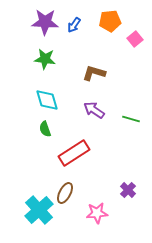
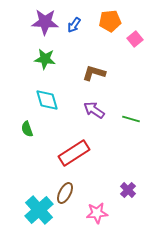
green semicircle: moved 18 px left
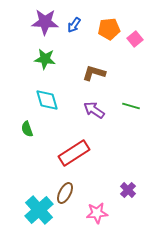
orange pentagon: moved 1 px left, 8 px down
green line: moved 13 px up
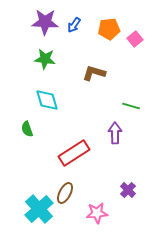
purple arrow: moved 21 px right, 23 px down; rotated 55 degrees clockwise
cyan cross: moved 1 px up
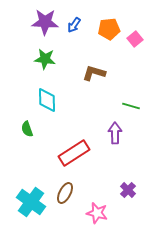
cyan diamond: rotated 15 degrees clockwise
cyan cross: moved 8 px left, 7 px up; rotated 12 degrees counterclockwise
pink star: rotated 20 degrees clockwise
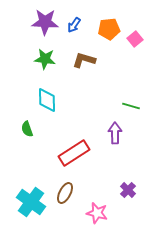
brown L-shape: moved 10 px left, 13 px up
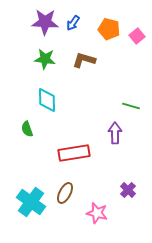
blue arrow: moved 1 px left, 2 px up
orange pentagon: rotated 20 degrees clockwise
pink square: moved 2 px right, 3 px up
red rectangle: rotated 24 degrees clockwise
